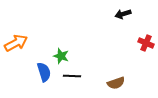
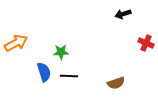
green star: moved 4 px up; rotated 21 degrees counterclockwise
black line: moved 3 px left
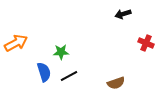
black line: rotated 30 degrees counterclockwise
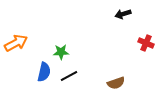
blue semicircle: rotated 30 degrees clockwise
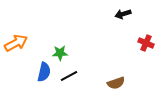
green star: moved 1 px left, 1 px down
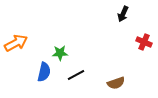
black arrow: rotated 49 degrees counterclockwise
red cross: moved 2 px left, 1 px up
black line: moved 7 px right, 1 px up
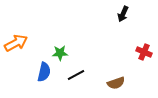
red cross: moved 10 px down
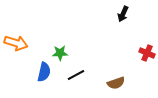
orange arrow: rotated 45 degrees clockwise
red cross: moved 3 px right, 1 px down
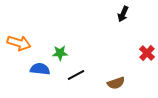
orange arrow: moved 3 px right
red cross: rotated 21 degrees clockwise
blue semicircle: moved 4 px left, 3 px up; rotated 96 degrees counterclockwise
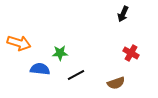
red cross: moved 16 px left; rotated 14 degrees counterclockwise
